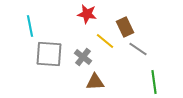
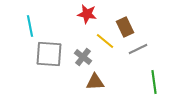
gray line: rotated 60 degrees counterclockwise
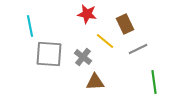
brown rectangle: moved 3 px up
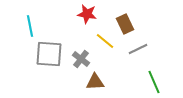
gray cross: moved 2 px left, 2 px down
green line: rotated 15 degrees counterclockwise
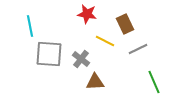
yellow line: rotated 12 degrees counterclockwise
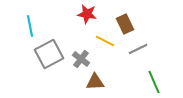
gray square: rotated 32 degrees counterclockwise
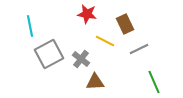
gray line: moved 1 px right
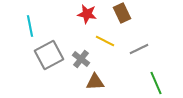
brown rectangle: moved 3 px left, 11 px up
gray square: moved 1 px down
green line: moved 2 px right, 1 px down
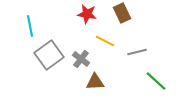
gray line: moved 2 px left, 3 px down; rotated 12 degrees clockwise
gray square: rotated 8 degrees counterclockwise
green line: moved 2 px up; rotated 25 degrees counterclockwise
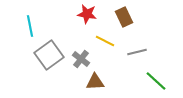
brown rectangle: moved 2 px right, 4 px down
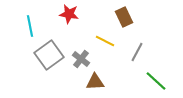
red star: moved 18 px left
gray line: rotated 48 degrees counterclockwise
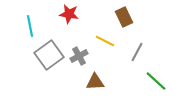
gray cross: moved 2 px left, 3 px up; rotated 24 degrees clockwise
